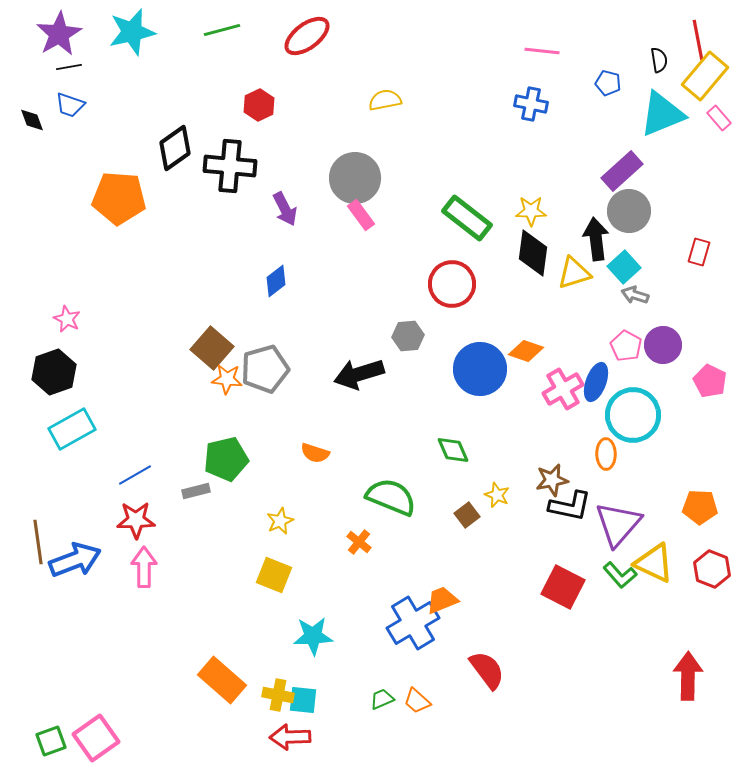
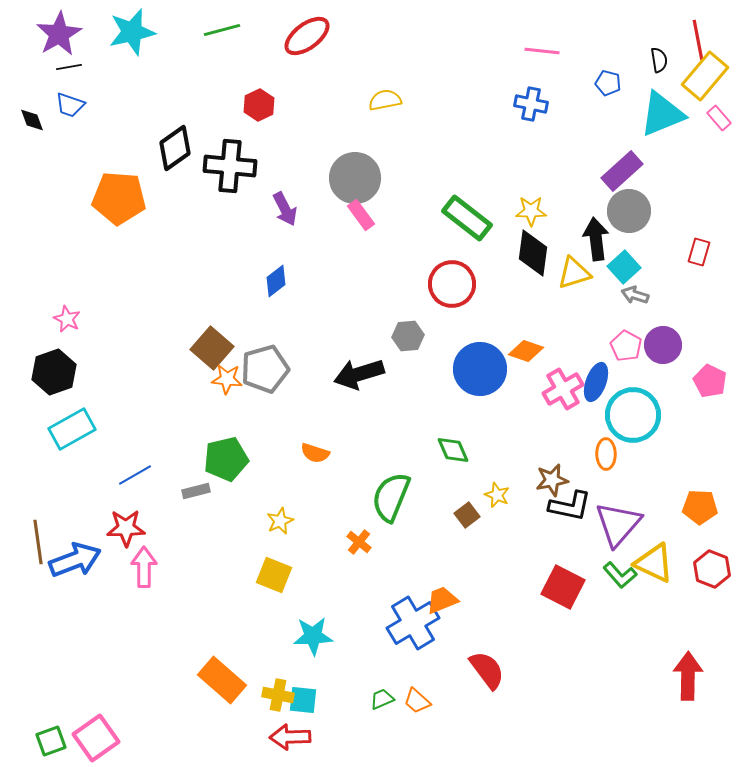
green semicircle at (391, 497): rotated 90 degrees counterclockwise
red star at (136, 520): moved 10 px left, 8 px down
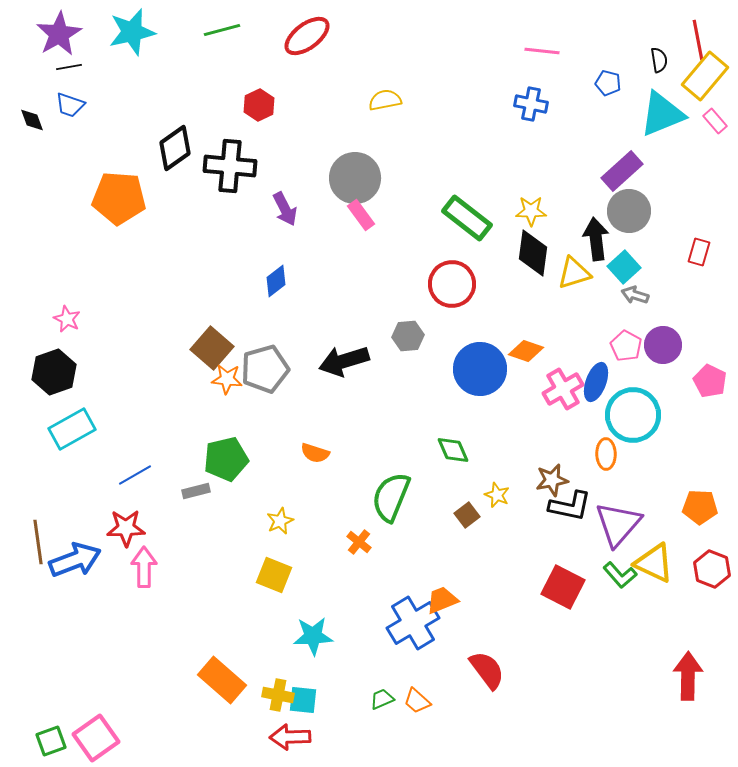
pink rectangle at (719, 118): moved 4 px left, 3 px down
black arrow at (359, 374): moved 15 px left, 13 px up
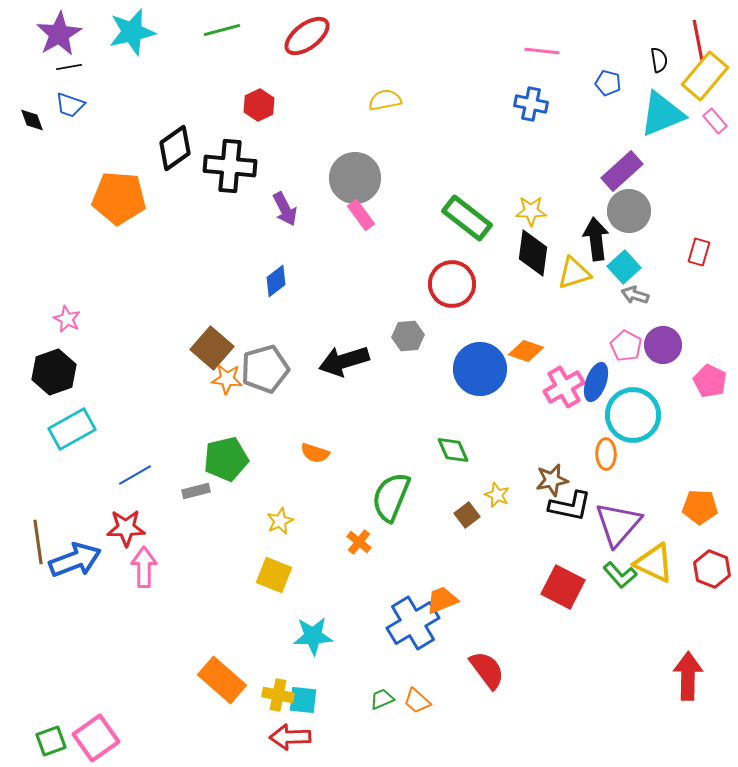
pink cross at (563, 389): moved 1 px right, 2 px up
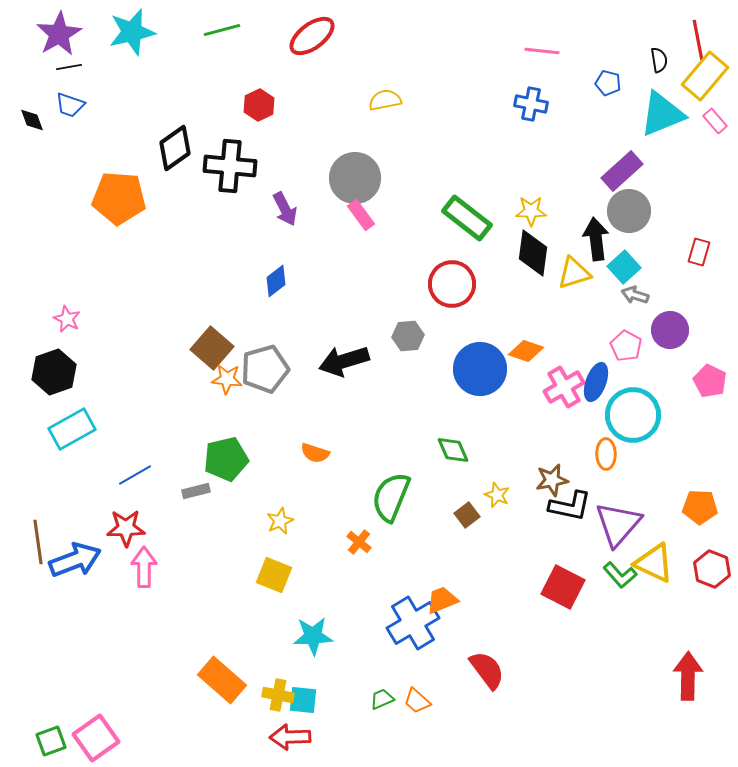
red ellipse at (307, 36): moved 5 px right
purple circle at (663, 345): moved 7 px right, 15 px up
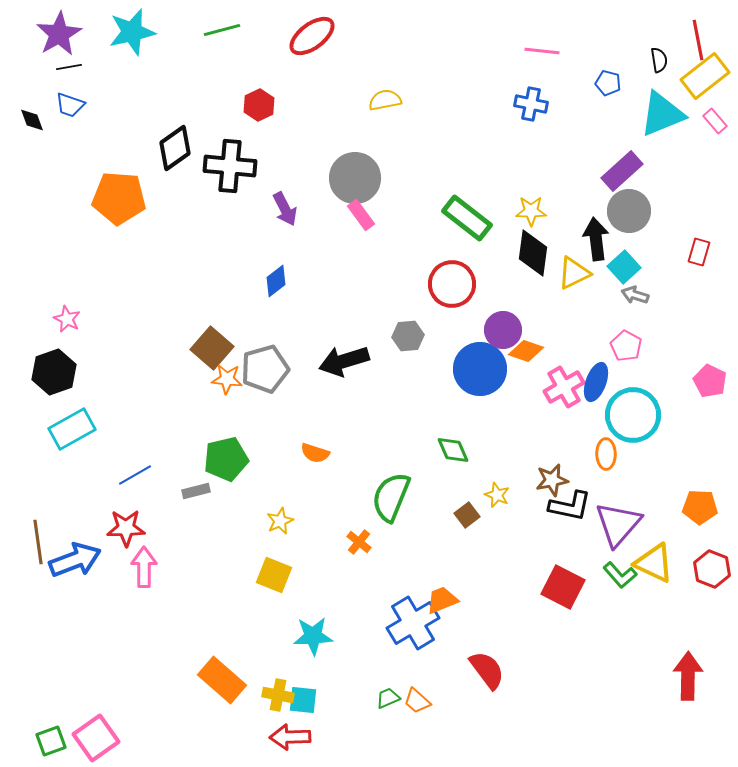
yellow rectangle at (705, 76): rotated 12 degrees clockwise
yellow triangle at (574, 273): rotated 9 degrees counterclockwise
purple circle at (670, 330): moved 167 px left
green trapezoid at (382, 699): moved 6 px right, 1 px up
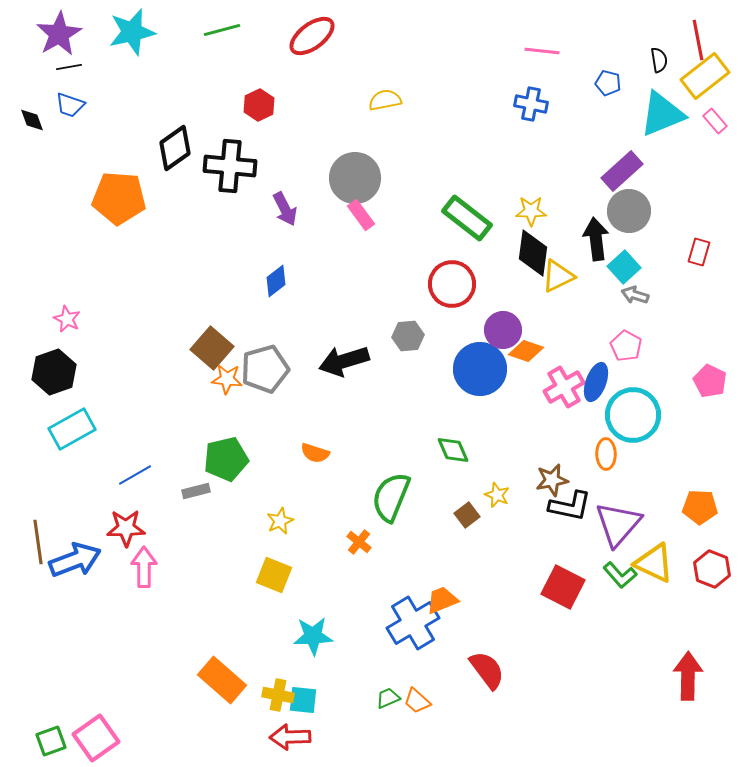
yellow triangle at (574, 273): moved 16 px left, 3 px down
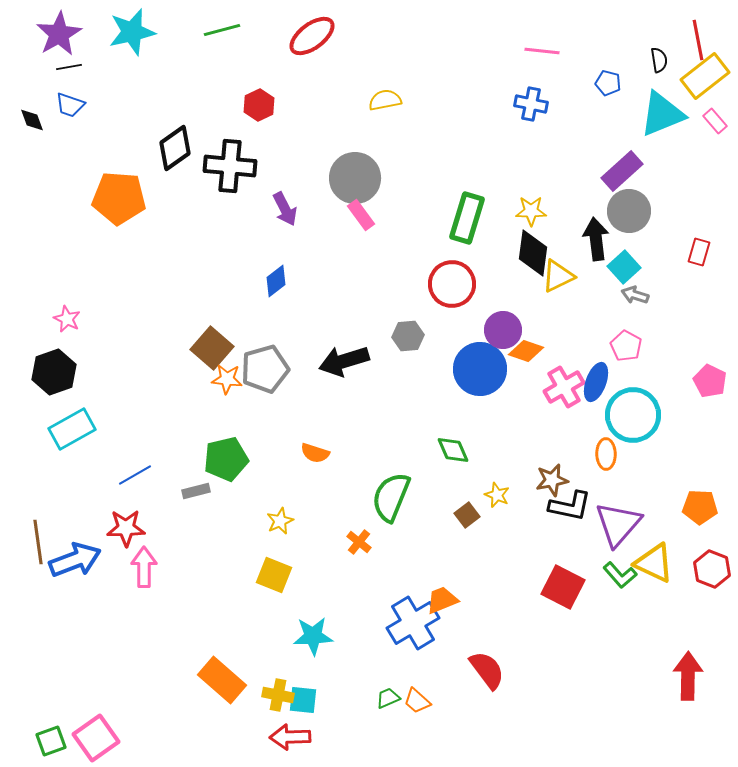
green rectangle at (467, 218): rotated 69 degrees clockwise
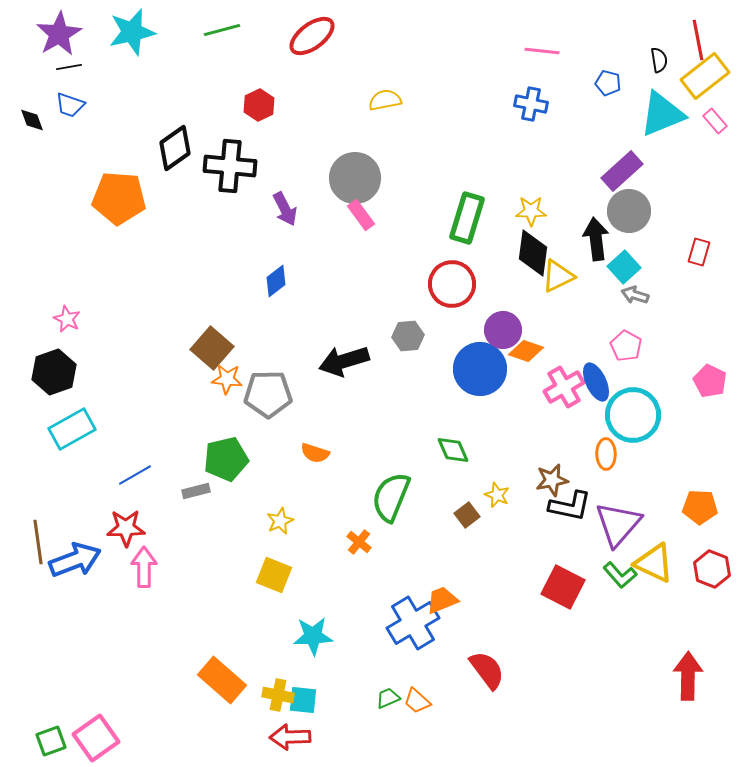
gray pentagon at (265, 369): moved 3 px right, 25 px down; rotated 15 degrees clockwise
blue ellipse at (596, 382): rotated 45 degrees counterclockwise
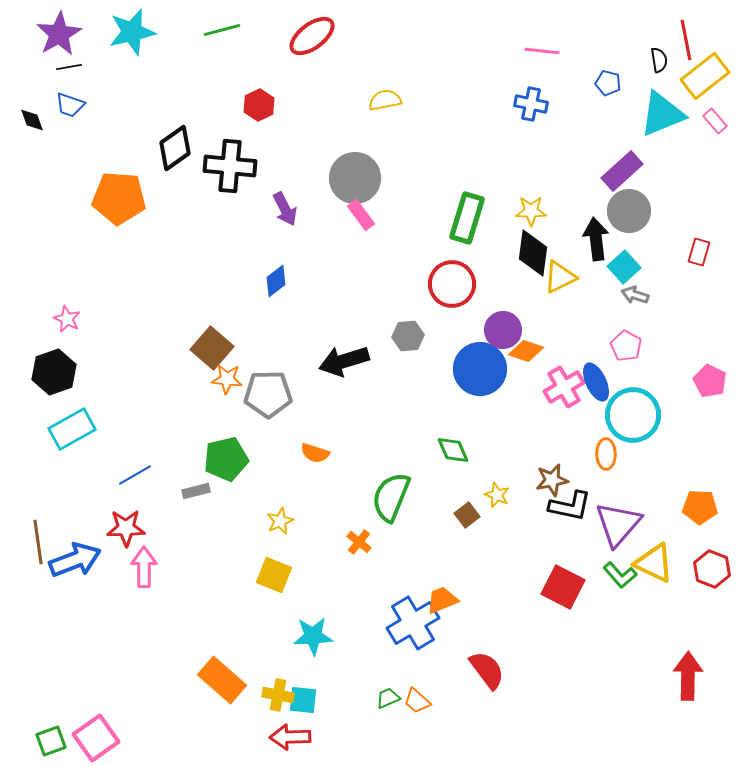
red line at (698, 40): moved 12 px left
yellow triangle at (558, 276): moved 2 px right, 1 px down
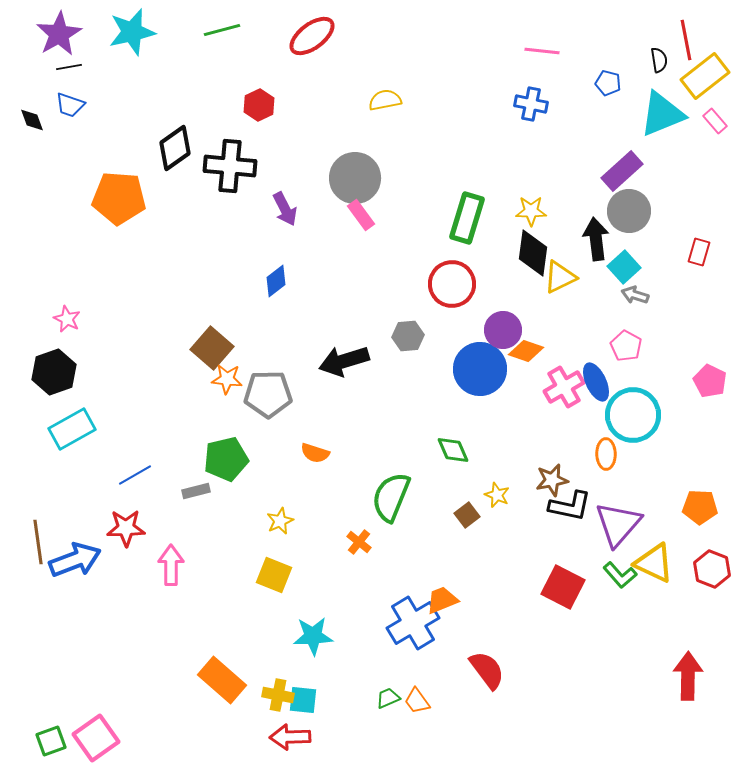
pink arrow at (144, 567): moved 27 px right, 2 px up
orange trapezoid at (417, 701): rotated 12 degrees clockwise
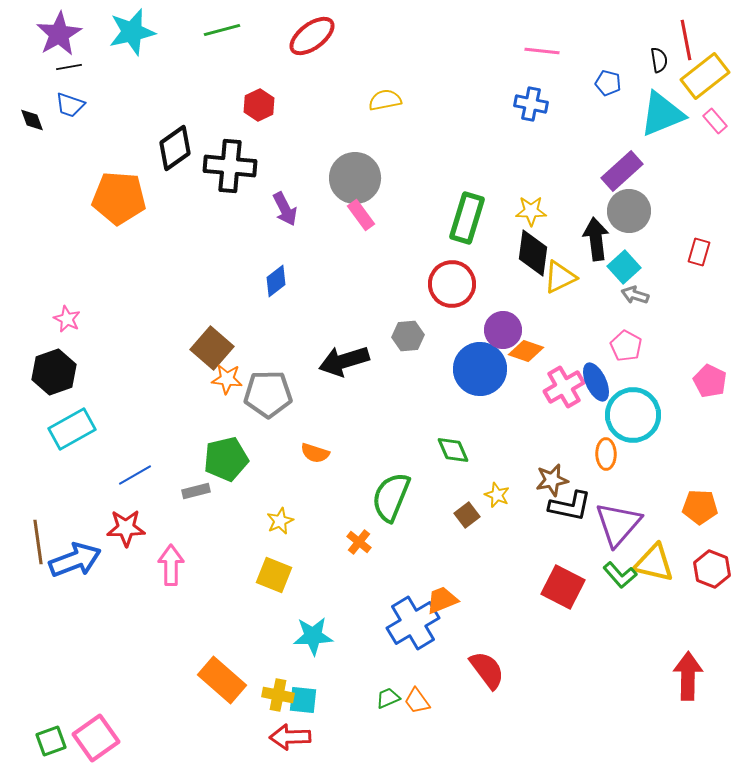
yellow triangle at (654, 563): rotated 12 degrees counterclockwise
